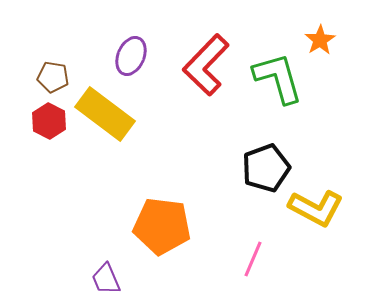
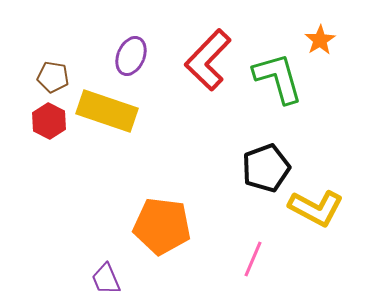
red L-shape: moved 2 px right, 5 px up
yellow rectangle: moved 2 px right, 3 px up; rotated 18 degrees counterclockwise
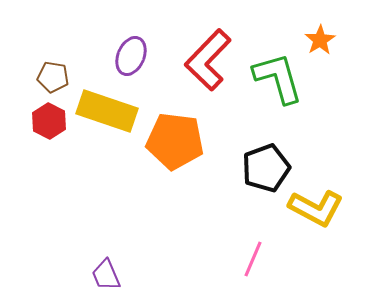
orange pentagon: moved 13 px right, 85 px up
purple trapezoid: moved 4 px up
